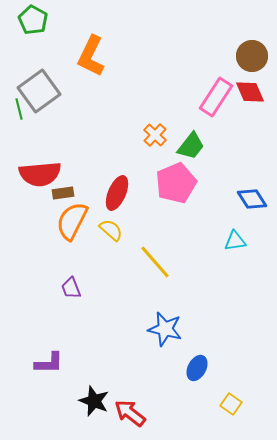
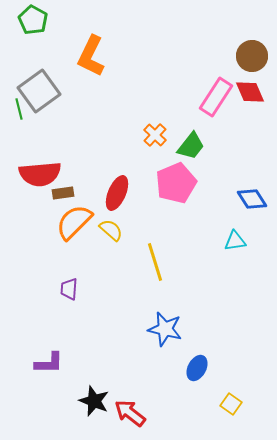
orange semicircle: moved 2 px right, 1 px down; rotated 18 degrees clockwise
yellow line: rotated 24 degrees clockwise
purple trapezoid: moved 2 px left, 1 px down; rotated 25 degrees clockwise
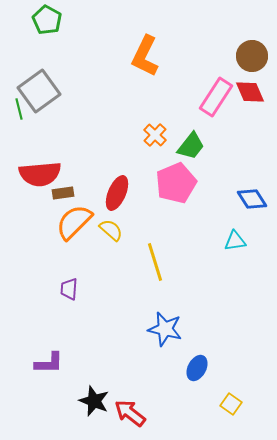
green pentagon: moved 14 px right
orange L-shape: moved 54 px right
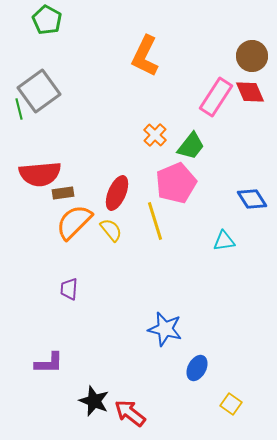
yellow semicircle: rotated 10 degrees clockwise
cyan triangle: moved 11 px left
yellow line: moved 41 px up
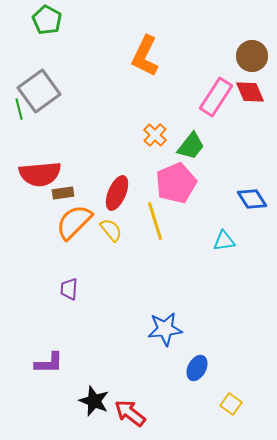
blue star: rotated 20 degrees counterclockwise
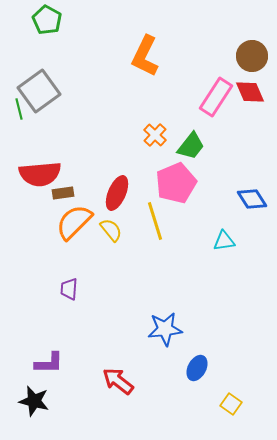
black star: moved 60 px left; rotated 8 degrees counterclockwise
red arrow: moved 12 px left, 32 px up
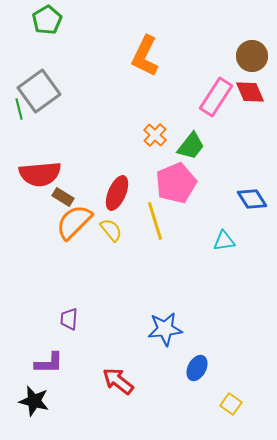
green pentagon: rotated 12 degrees clockwise
brown rectangle: moved 4 px down; rotated 40 degrees clockwise
purple trapezoid: moved 30 px down
